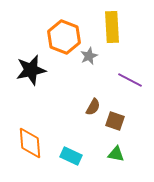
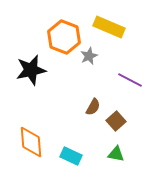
yellow rectangle: moved 3 px left; rotated 64 degrees counterclockwise
brown square: moved 1 px right; rotated 30 degrees clockwise
orange diamond: moved 1 px right, 1 px up
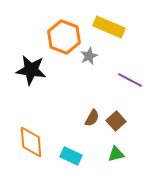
black star: rotated 20 degrees clockwise
brown semicircle: moved 1 px left, 11 px down
green triangle: rotated 24 degrees counterclockwise
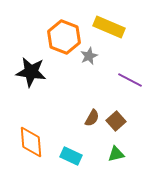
black star: moved 2 px down
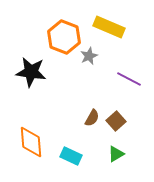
purple line: moved 1 px left, 1 px up
green triangle: rotated 18 degrees counterclockwise
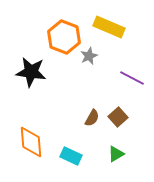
purple line: moved 3 px right, 1 px up
brown square: moved 2 px right, 4 px up
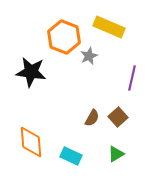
purple line: rotated 75 degrees clockwise
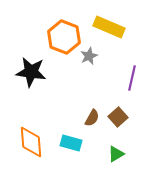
cyan rectangle: moved 13 px up; rotated 10 degrees counterclockwise
